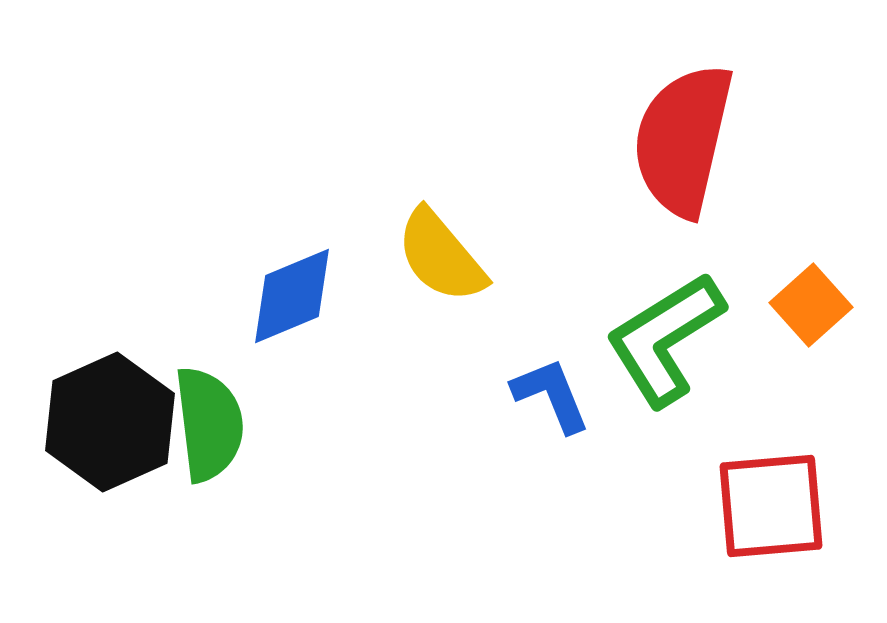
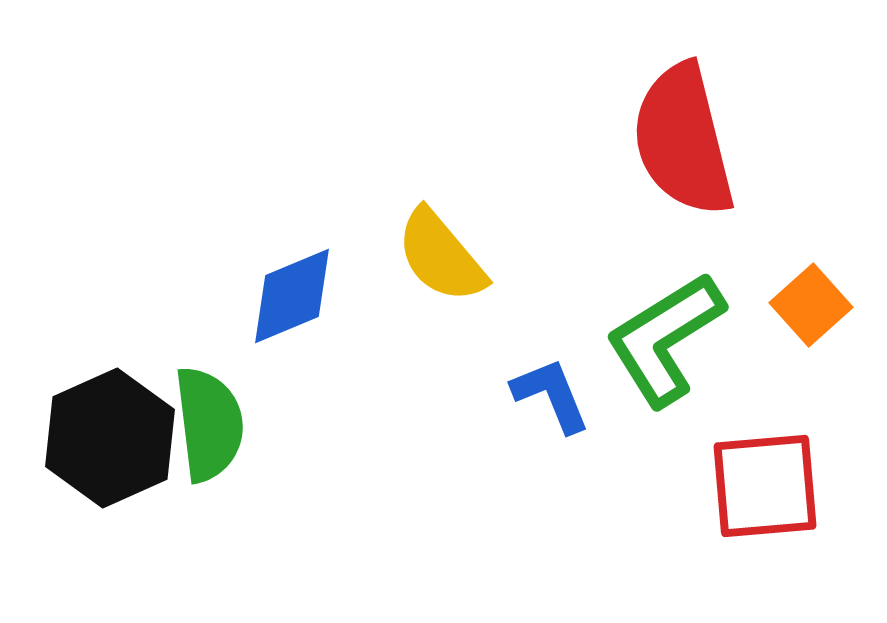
red semicircle: rotated 27 degrees counterclockwise
black hexagon: moved 16 px down
red square: moved 6 px left, 20 px up
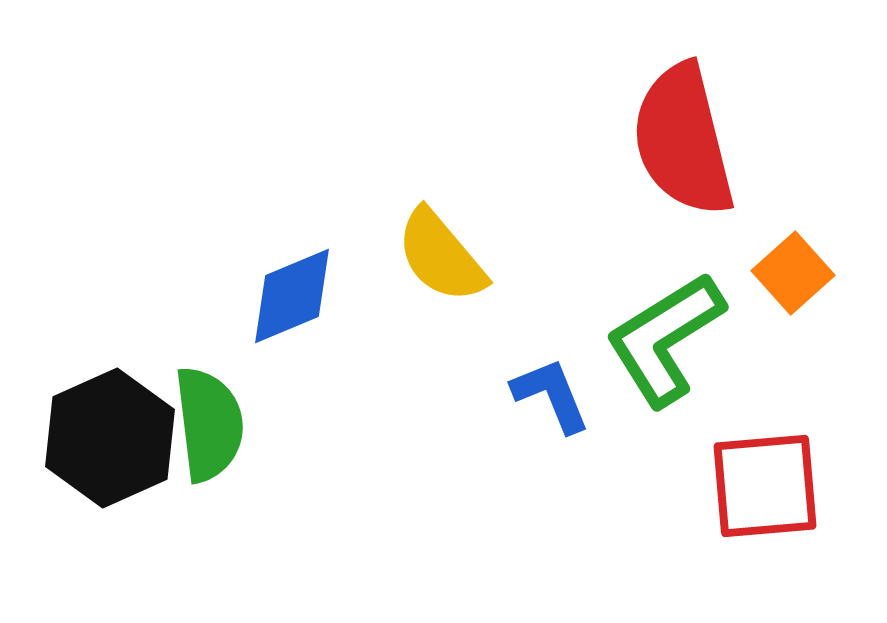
orange square: moved 18 px left, 32 px up
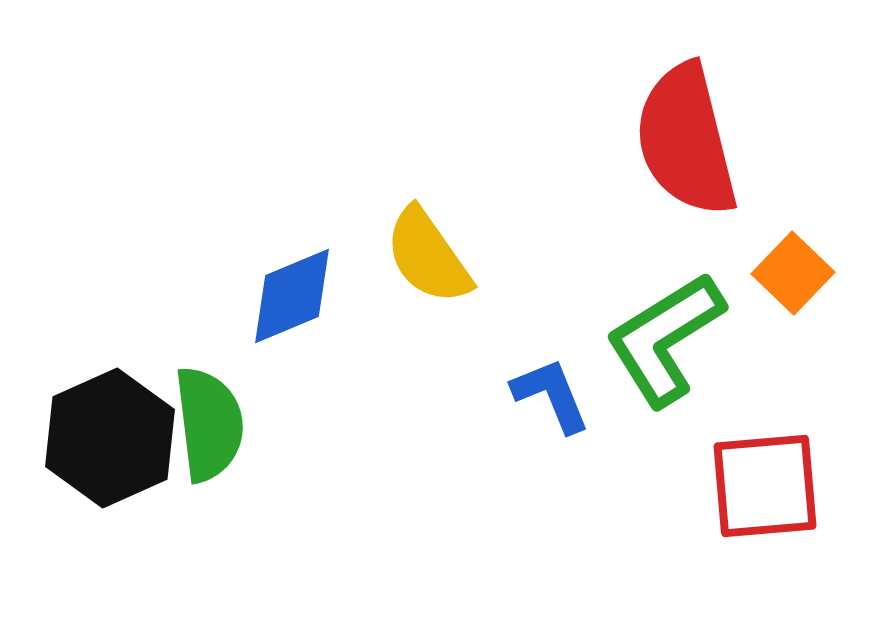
red semicircle: moved 3 px right
yellow semicircle: moved 13 px left; rotated 5 degrees clockwise
orange square: rotated 4 degrees counterclockwise
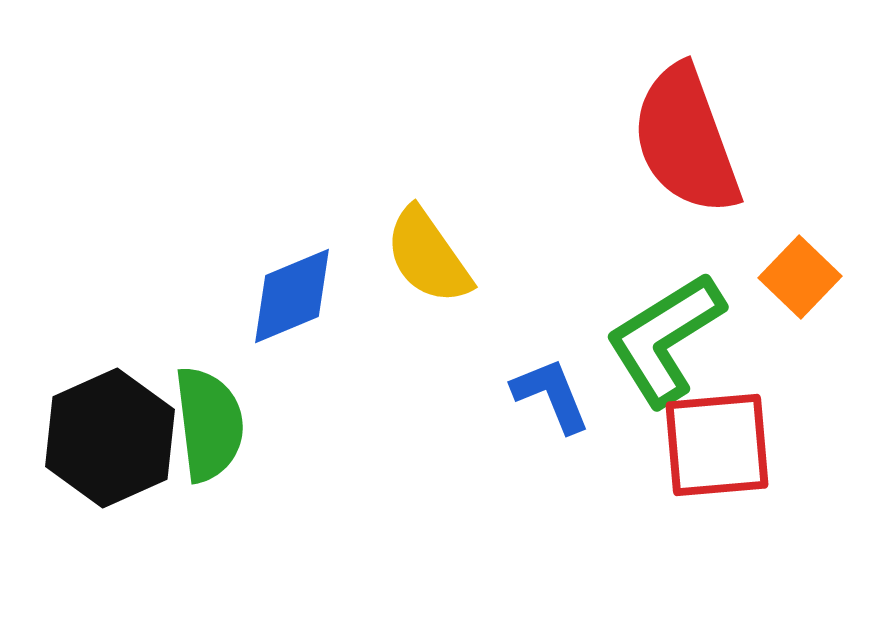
red semicircle: rotated 6 degrees counterclockwise
orange square: moved 7 px right, 4 px down
red square: moved 48 px left, 41 px up
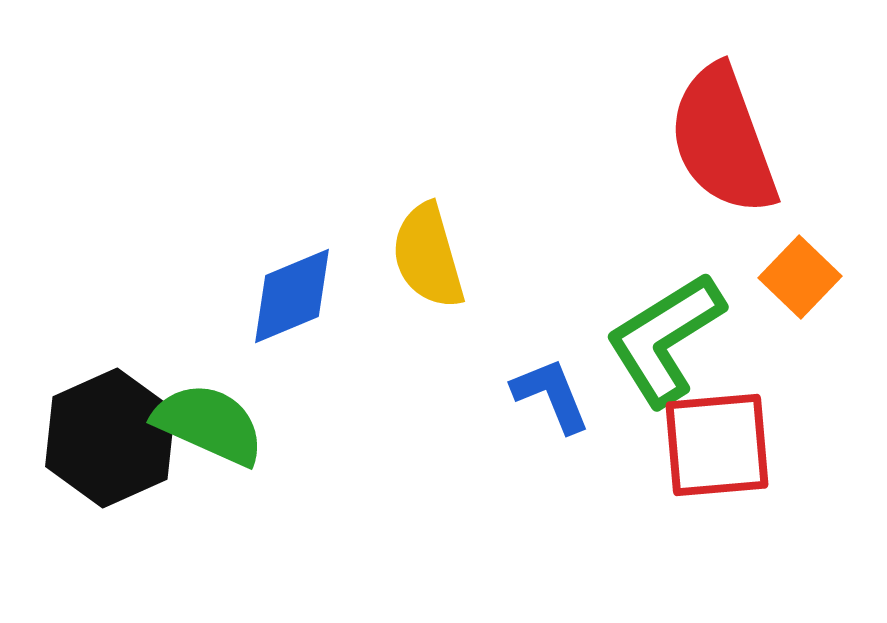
red semicircle: moved 37 px right
yellow semicircle: rotated 19 degrees clockwise
green semicircle: rotated 59 degrees counterclockwise
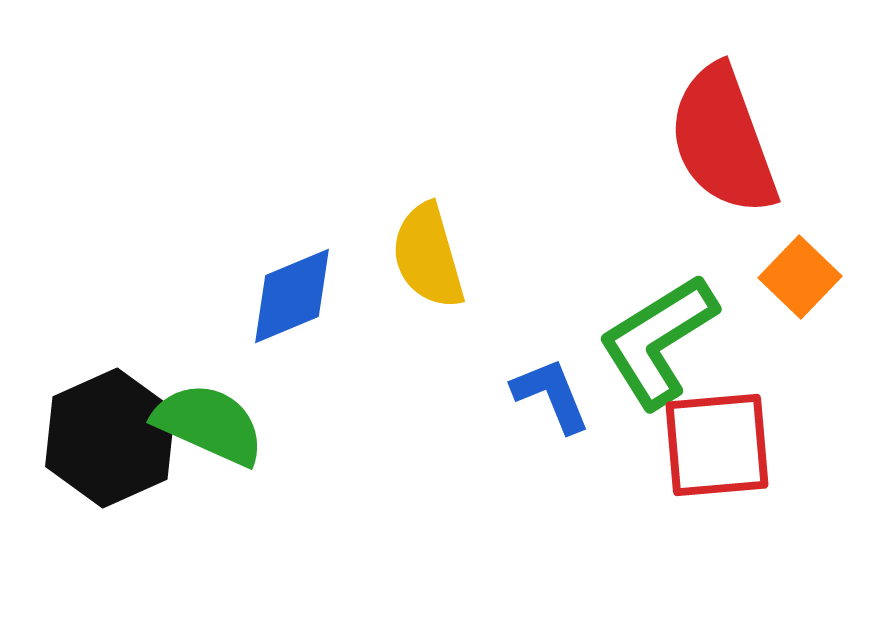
green L-shape: moved 7 px left, 2 px down
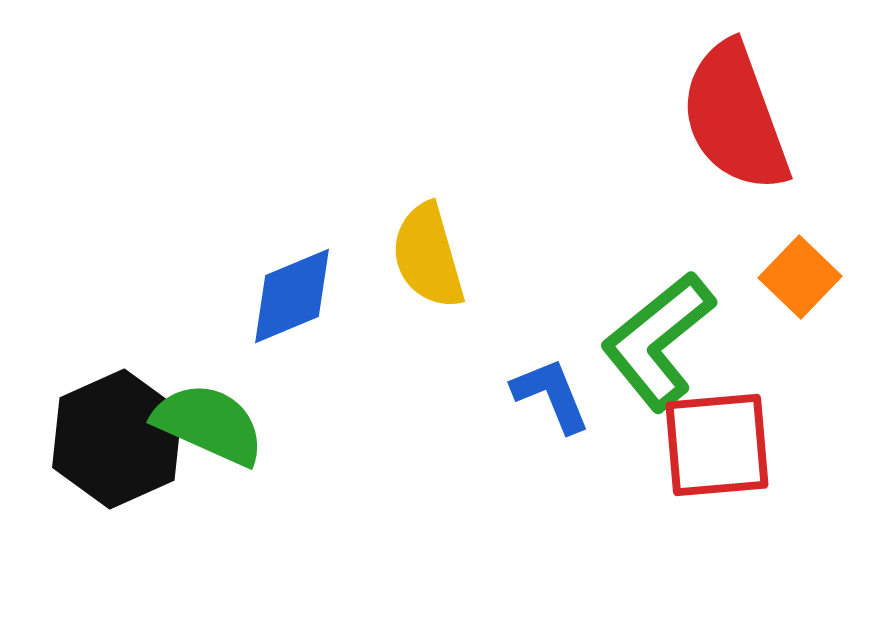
red semicircle: moved 12 px right, 23 px up
green L-shape: rotated 7 degrees counterclockwise
black hexagon: moved 7 px right, 1 px down
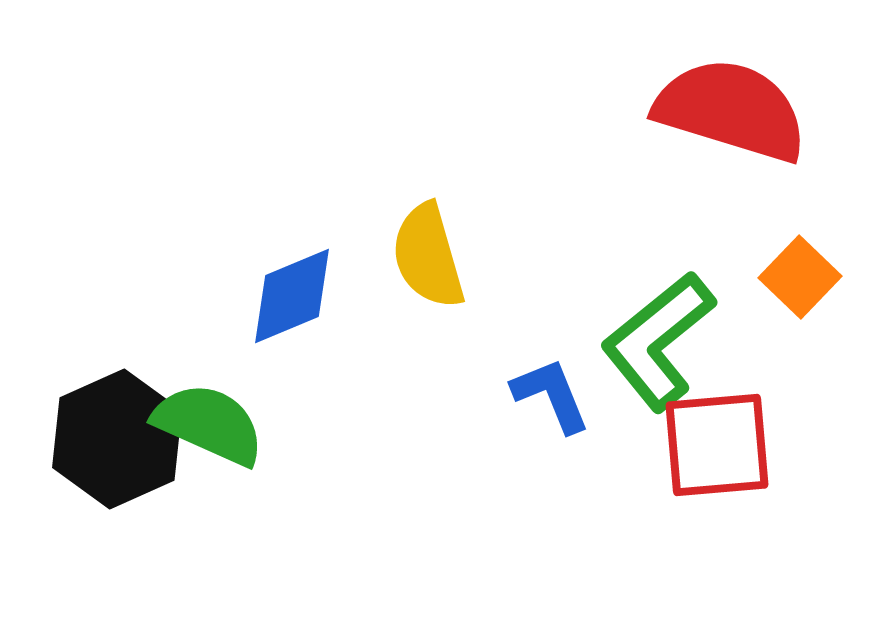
red semicircle: moved 4 px left, 7 px up; rotated 127 degrees clockwise
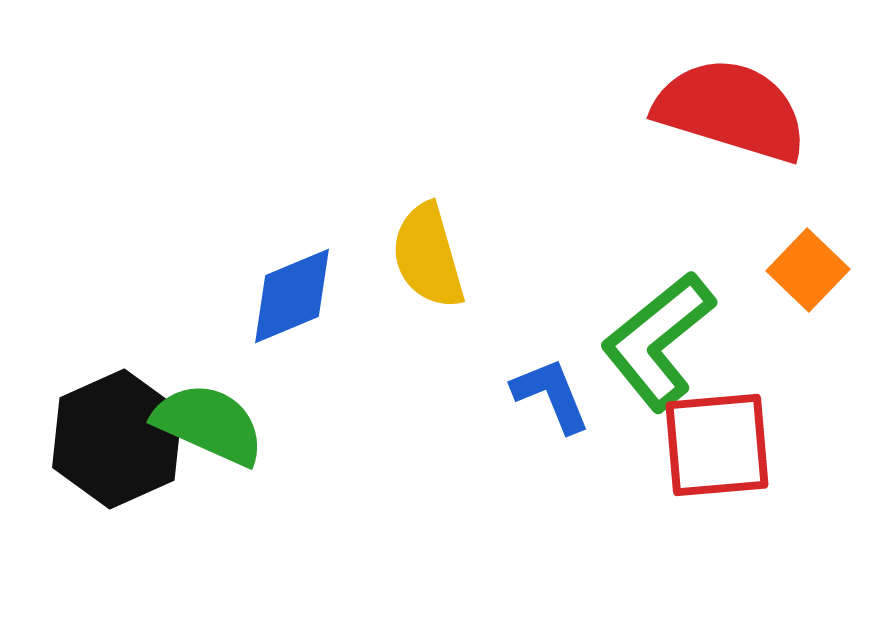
orange square: moved 8 px right, 7 px up
